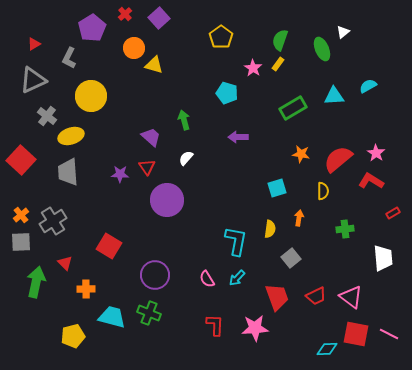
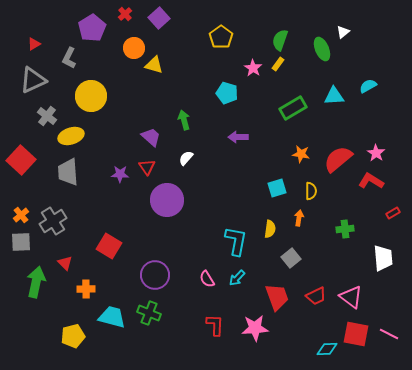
yellow semicircle at (323, 191): moved 12 px left
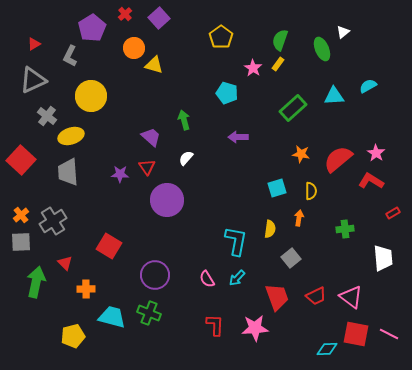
gray L-shape at (69, 58): moved 1 px right, 2 px up
green rectangle at (293, 108): rotated 12 degrees counterclockwise
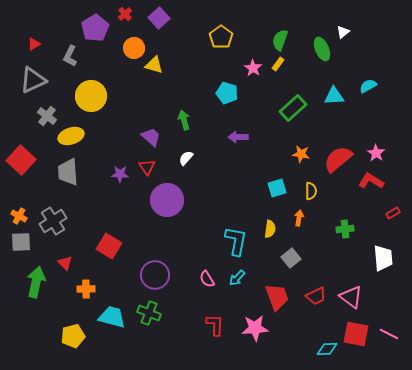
purple pentagon at (92, 28): moved 3 px right
orange cross at (21, 215): moved 2 px left, 1 px down; rotated 21 degrees counterclockwise
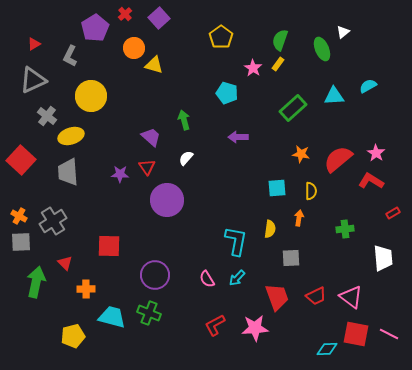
cyan square at (277, 188): rotated 12 degrees clockwise
red square at (109, 246): rotated 30 degrees counterclockwise
gray square at (291, 258): rotated 36 degrees clockwise
red L-shape at (215, 325): rotated 120 degrees counterclockwise
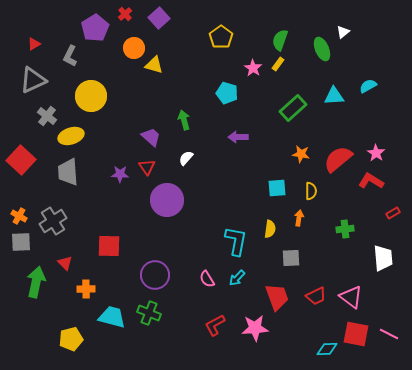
yellow pentagon at (73, 336): moved 2 px left, 3 px down
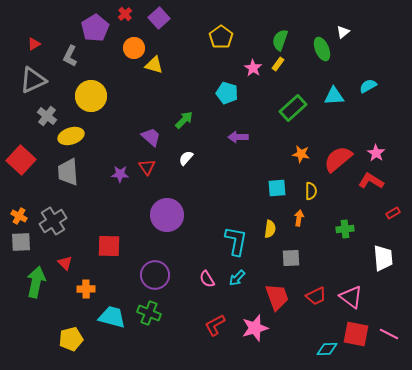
green arrow at (184, 120): rotated 60 degrees clockwise
purple circle at (167, 200): moved 15 px down
pink star at (255, 328): rotated 12 degrees counterclockwise
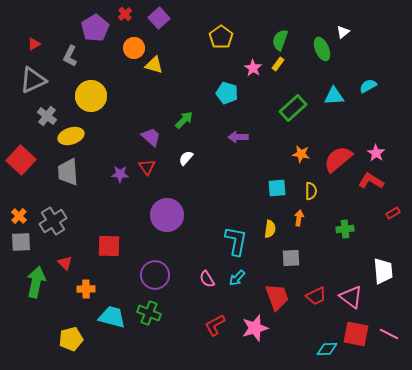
orange cross at (19, 216): rotated 14 degrees clockwise
white trapezoid at (383, 258): moved 13 px down
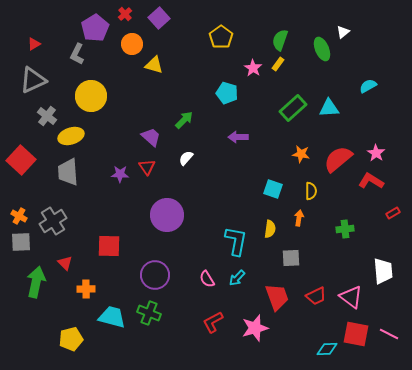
orange circle at (134, 48): moved 2 px left, 4 px up
gray L-shape at (70, 56): moved 7 px right, 2 px up
cyan triangle at (334, 96): moved 5 px left, 12 px down
cyan square at (277, 188): moved 4 px left, 1 px down; rotated 24 degrees clockwise
orange cross at (19, 216): rotated 14 degrees counterclockwise
red L-shape at (215, 325): moved 2 px left, 3 px up
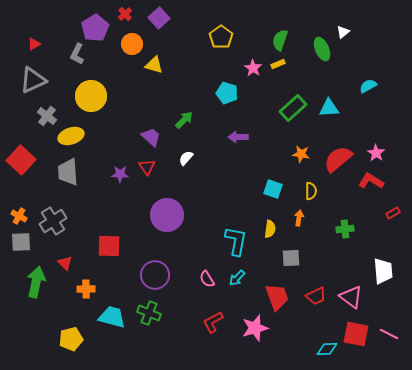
yellow rectangle at (278, 64): rotated 32 degrees clockwise
